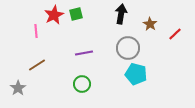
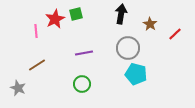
red star: moved 1 px right, 4 px down
gray star: rotated 14 degrees counterclockwise
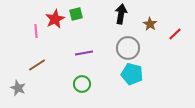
cyan pentagon: moved 4 px left
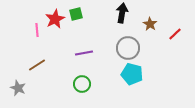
black arrow: moved 1 px right, 1 px up
pink line: moved 1 px right, 1 px up
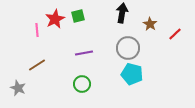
green square: moved 2 px right, 2 px down
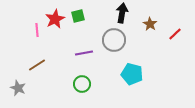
gray circle: moved 14 px left, 8 px up
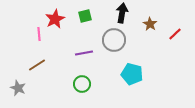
green square: moved 7 px right
pink line: moved 2 px right, 4 px down
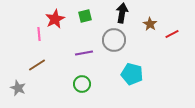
red line: moved 3 px left; rotated 16 degrees clockwise
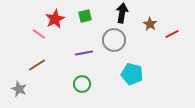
pink line: rotated 48 degrees counterclockwise
gray star: moved 1 px right, 1 px down
